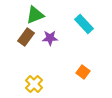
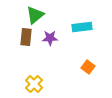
green triangle: rotated 18 degrees counterclockwise
cyan rectangle: moved 2 px left, 3 px down; rotated 54 degrees counterclockwise
brown rectangle: rotated 30 degrees counterclockwise
orange square: moved 5 px right, 5 px up
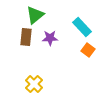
cyan rectangle: rotated 54 degrees clockwise
orange square: moved 17 px up
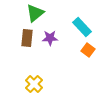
green triangle: moved 2 px up
brown rectangle: moved 1 px right, 1 px down
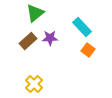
brown rectangle: moved 1 px right, 3 px down; rotated 42 degrees clockwise
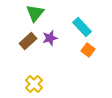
green triangle: rotated 12 degrees counterclockwise
purple star: rotated 14 degrees counterclockwise
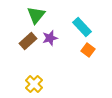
green triangle: moved 1 px right, 2 px down
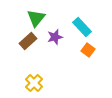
green triangle: moved 3 px down
purple star: moved 5 px right, 1 px up
yellow cross: moved 1 px up
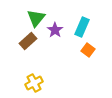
cyan rectangle: rotated 66 degrees clockwise
purple star: moved 7 px up; rotated 21 degrees counterclockwise
yellow cross: rotated 18 degrees clockwise
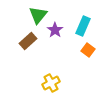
green triangle: moved 2 px right, 3 px up
cyan rectangle: moved 1 px right, 1 px up
yellow cross: moved 17 px right
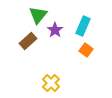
orange square: moved 2 px left
yellow cross: rotated 18 degrees counterclockwise
